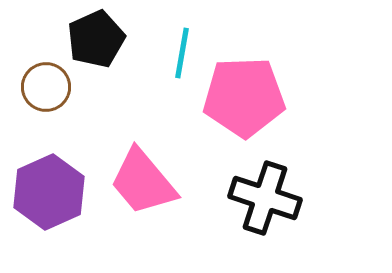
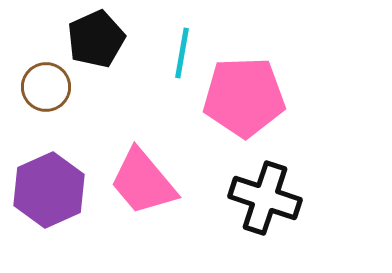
purple hexagon: moved 2 px up
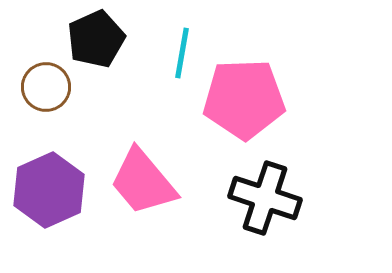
pink pentagon: moved 2 px down
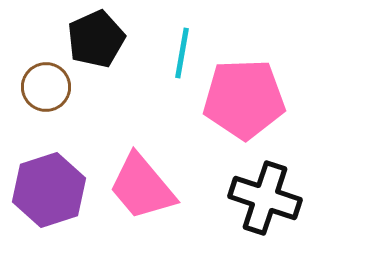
pink trapezoid: moved 1 px left, 5 px down
purple hexagon: rotated 6 degrees clockwise
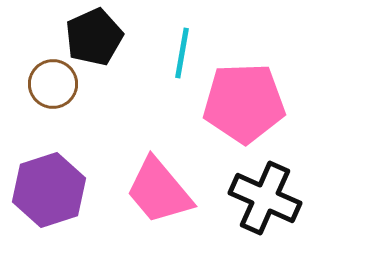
black pentagon: moved 2 px left, 2 px up
brown circle: moved 7 px right, 3 px up
pink pentagon: moved 4 px down
pink trapezoid: moved 17 px right, 4 px down
black cross: rotated 6 degrees clockwise
